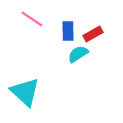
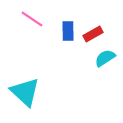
cyan semicircle: moved 27 px right, 4 px down
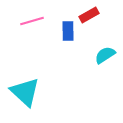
pink line: moved 2 px down; rotated 50 degrees counterclockwise
red rectangle: moved 4 px left, 19 px up
cyan semicircle: moved 3 px up
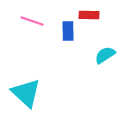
red rectangle: rotated 30 degrees clockwise
pink line: rotated 35 degrees clockwise
cyan triangle: moved 1 px right, 1 px down
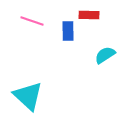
cyan triangle: moved 2 px right, 3 px down
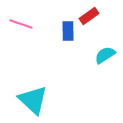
red rectangle: moved 1 px down; rotated 36 degrees counterclockwise
pink line: moved 11 px left, 3 px down
cyan triangle: moved 5 px right, 4 px down
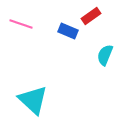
red rectangle: moved 2 px right
blue rectangle: rotated 66 degrees counterclockwise
cyan semicircle: rotated 35 degrees counterclockwise
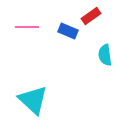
pink line: moved 6 px right, 3 px down; rotated 20 degrees counterclockwise
cyan semicircle: rotated 30 degrees counterclockwise
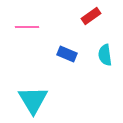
blue rectangle: moved 1 px left, 23 px down
cyan triangle: rotated 16 degrees clockwise
